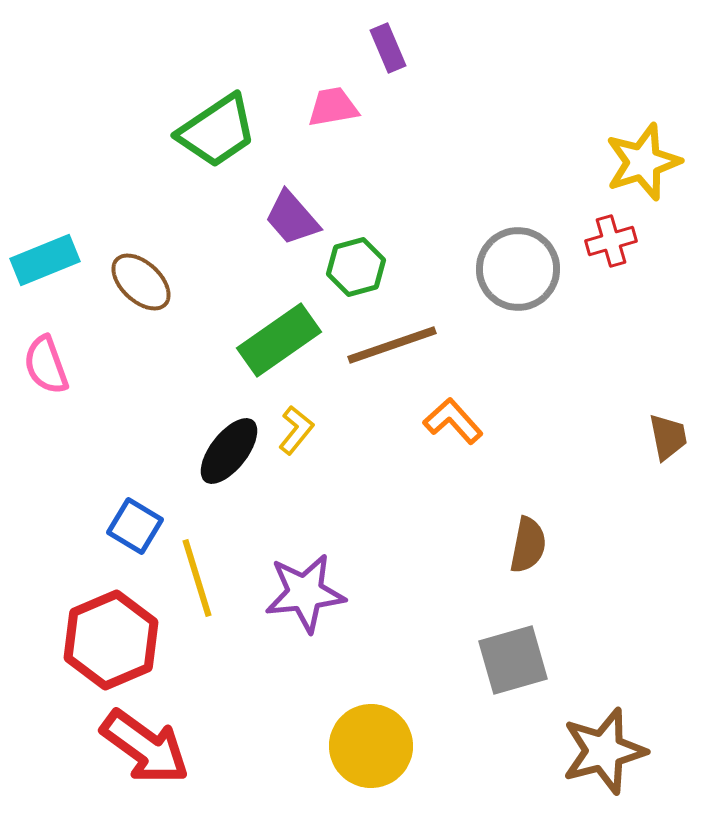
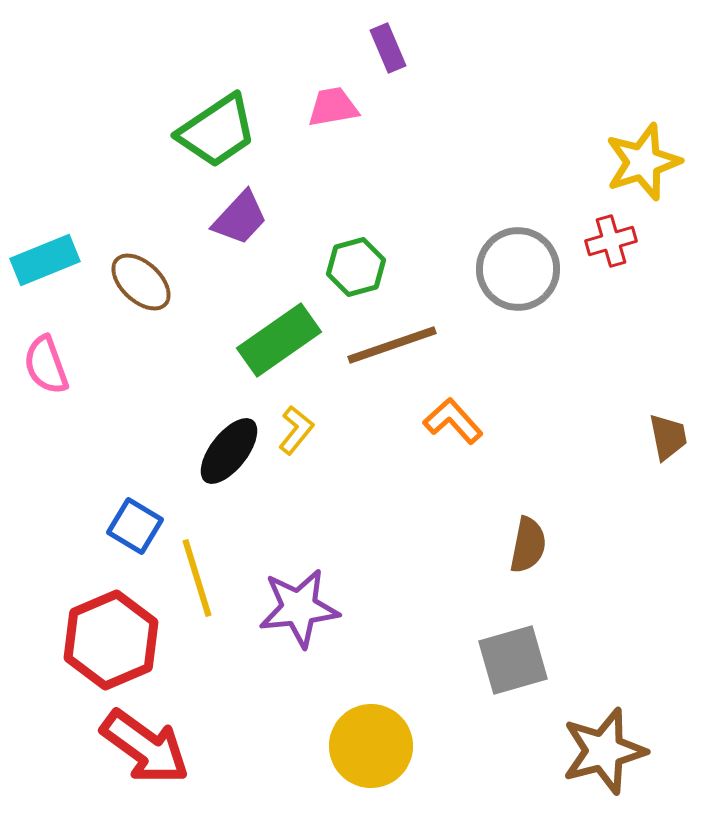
purple trapezoid: moved 52 px left; rotated 96 degrees counterclockwise
purple star: moved 6 px left, 15 px down
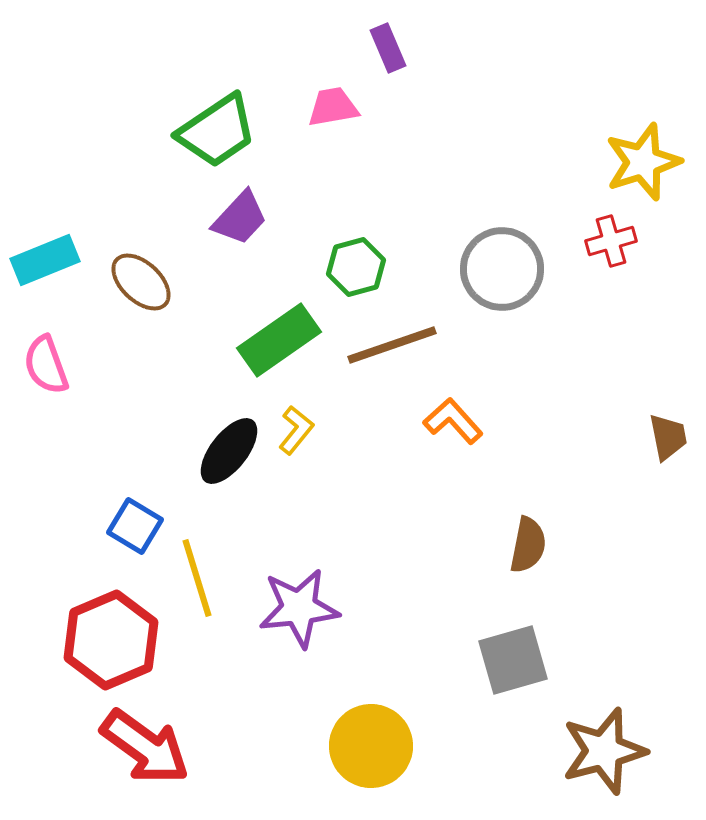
gray circle: moved 16 px left
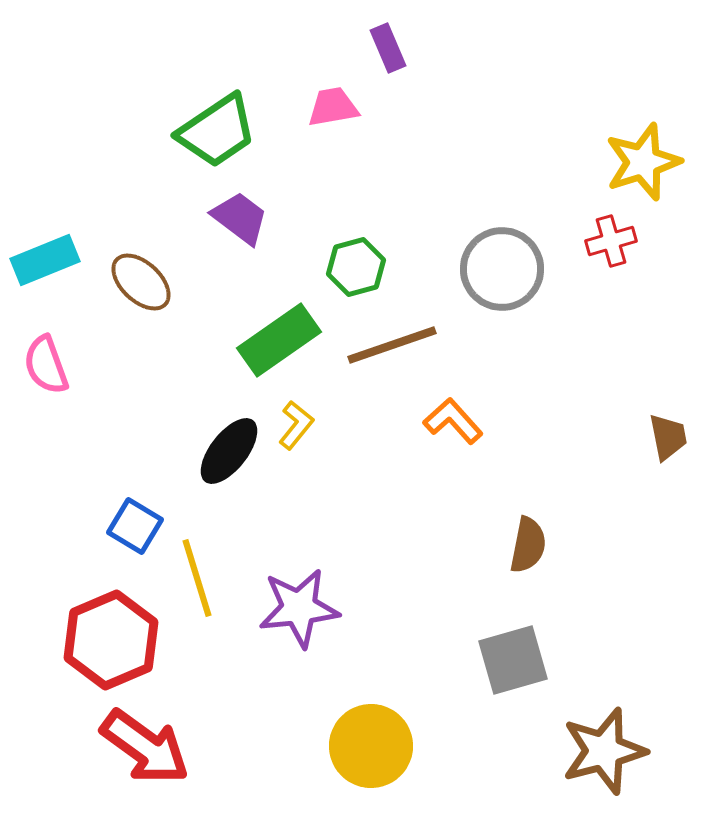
purple trapezoid: rotated 96 degrees counterclockwise
yellow L-shape: moved 5 px up
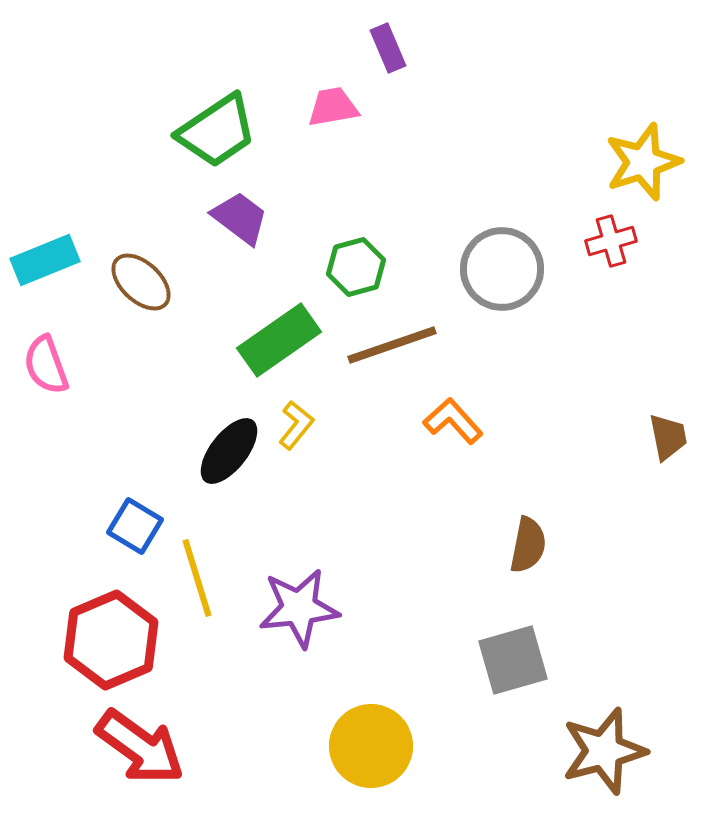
red arrow: moved 5 px left
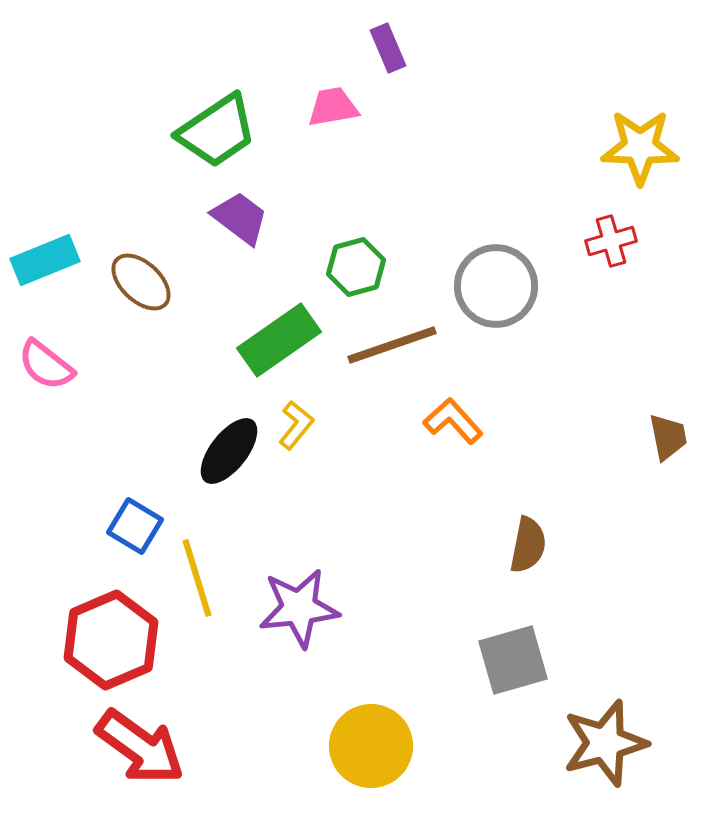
yellow star: moved 3 px left, 15 px up; rotated 20 degrees clockwise
gray circle: moved 6 px left, 17 px down
pink semicircle: rotated 32 degrees counterclockwise
brown star: moved 1 px right, 8 px up
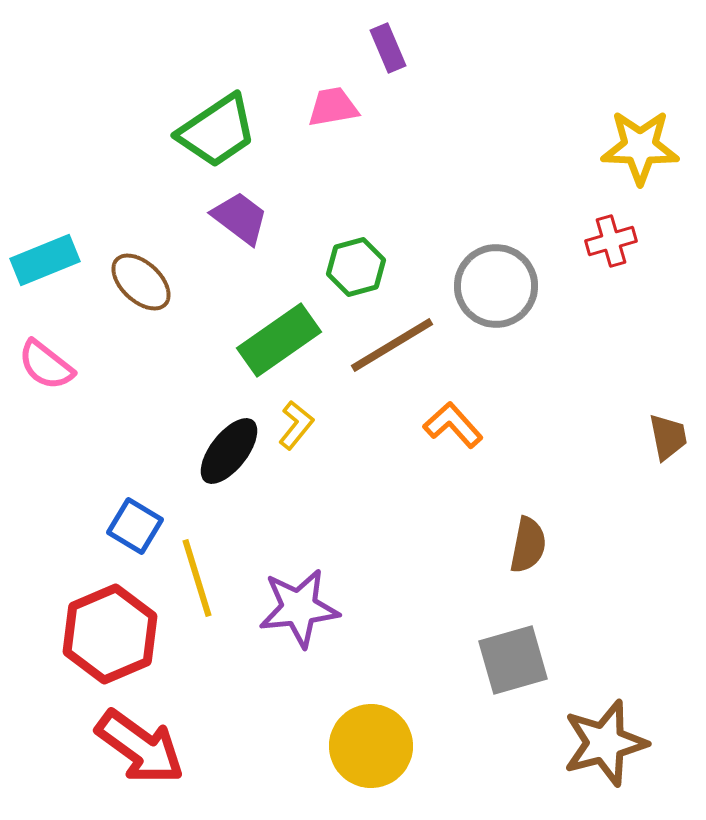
brown line: rotated 12 degrees counterclockwise
orange L-shape: moved 4 px down
red hexagon: moved 1 px left, 6 px up
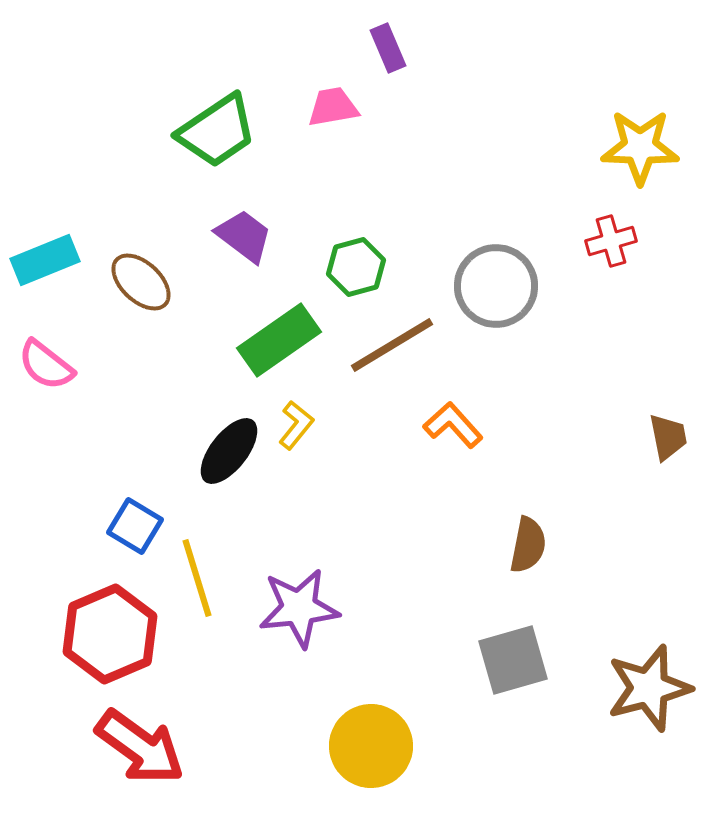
purple trapezoid: moved 4 px right, 18 px down
brown star: moved 44 px right, 55 px up
